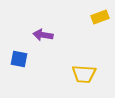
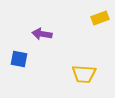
yellow rectangle: moved 1 px down
purple arrow: moved 1 px left, 1 px up
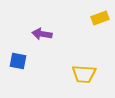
blue square: moved 1 px left, 2 px down
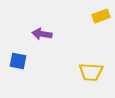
yellow rectangle: moved 1 px right, 2 px up
yellow trapezoid: moved 7 px right, 2 px up
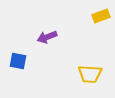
purple arrow: moved 5 px right, 3 px down; rotated 30 degrees counterclockwise
yellow trapezoid: moved 1 px left, 2 px down
